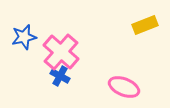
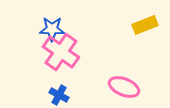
blue star: moved 28 px right, 8 px up; rotated 15 degrees clockwise
pink cross: rotated 6 degrees counterclockwise
blue cross: moved 1 px left, 19 px down
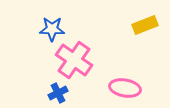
pink cross: moved 13 px right, 8 px down
pink ellipse: moved 1 px right, 1 px down; rotated 12 degrees counterclockwise
blue cross: moved 1 px left, 2 px up; rotated 36 degrees clockwise
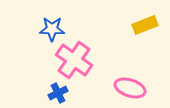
pink ellipse: moved 5 px right; rotated 8 degrees clockwise
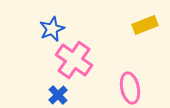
blue star: rotated 25 degrees counterclockwise
pink ellipse: rotated 60 degrees clockwise
blue cross: moved 2 px down; rotated 18 degrees counterclockwise
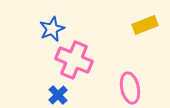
pink cross: rotated 12 degrees counterclockwise
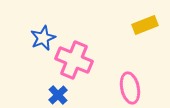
blue star: moved 9 px left, 9 px down
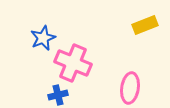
pink cross: moved 1 px left, 3 px down
pink ellipse: rotated 20 degrees clockwise
blue cross: rotated 30 degrees clockwise
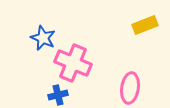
blue star: rotated 25 degrees counterclockwise
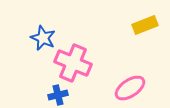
pink ellipse: rotated 48 degrees clockwise
